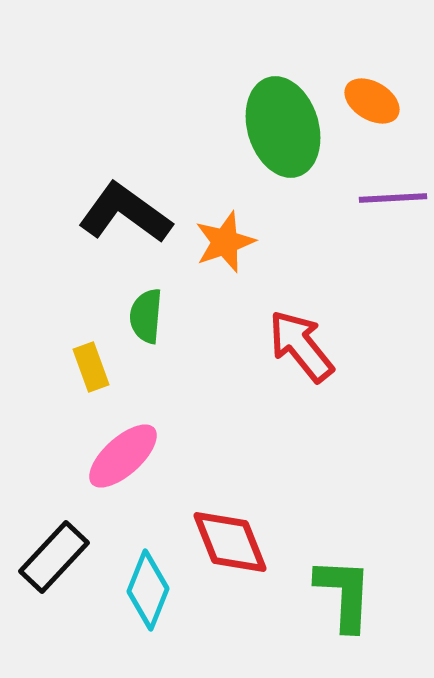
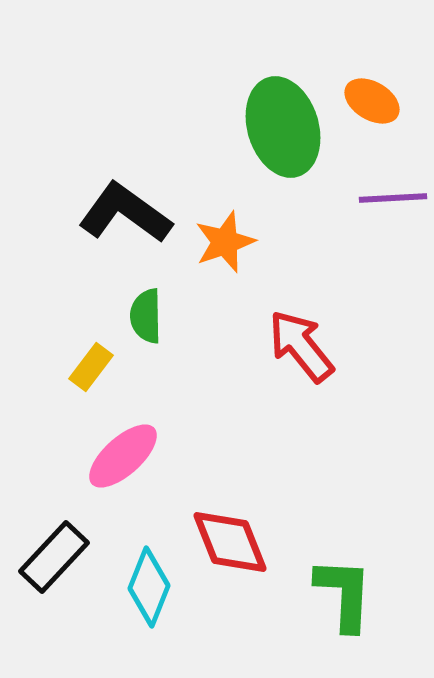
green semicircle: rotated 6 degrees counterclockwise
yellow rectangle: rotated 57 degrees clockwise
cyan diamond: moved 1 px right, 3 px up
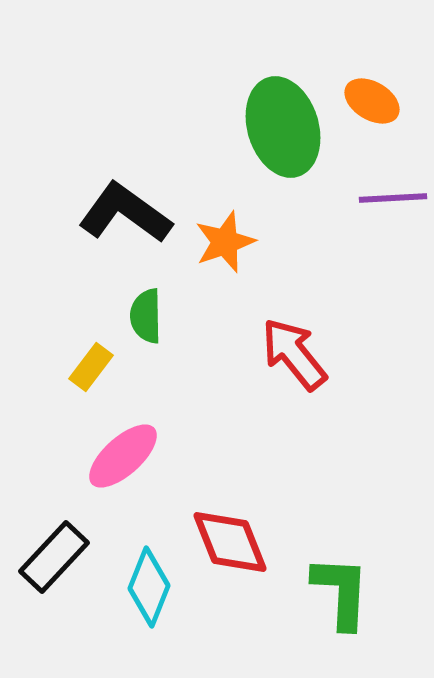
red arrow: moved 7 px left, 8 px down
green L-shape: moved 3 px left, 2 px up
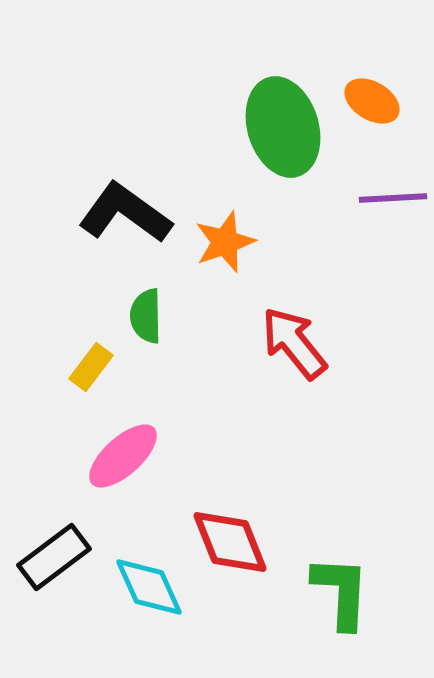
red arrow: moved 11 px up
black rectangle: rotated 10 degrees clockwise
cyan diamond: rotated 46 degrees counterclockwise
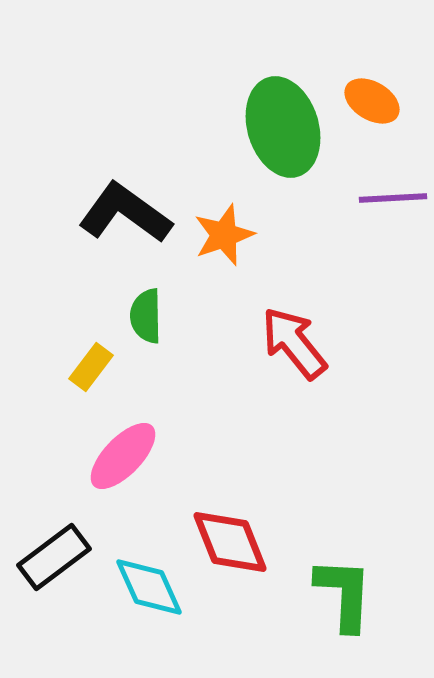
orange star: moved 1 px left, 7 px up
pink ellipse: rotated 4 degrees counterclockwise
green L-shape: moved 3 px right, 2 px down
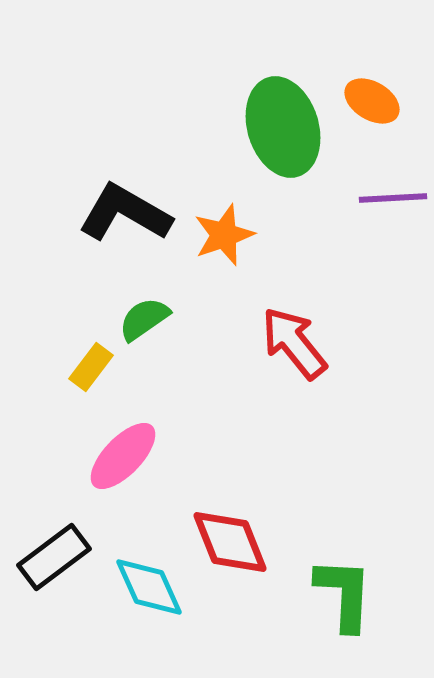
black L-shape: rotated 6 degrees counterclockwise
green semicircle: moved 2 px left, 3 px down; rotated 56 degrees clockwise
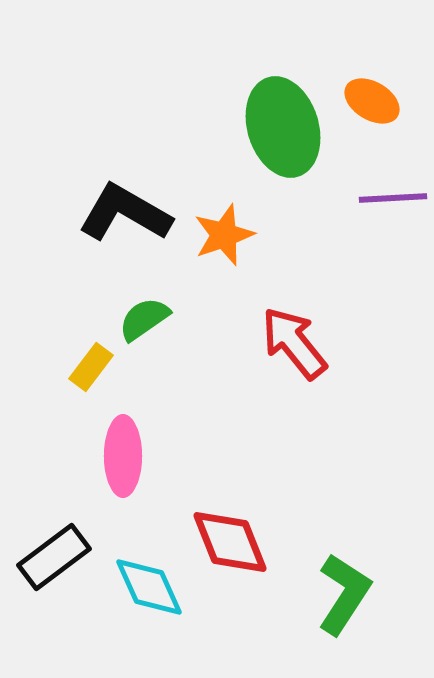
pink ellipse: rotated 44 degrees counterclockwise
green L-shape: rotated 30 degrees clockwise
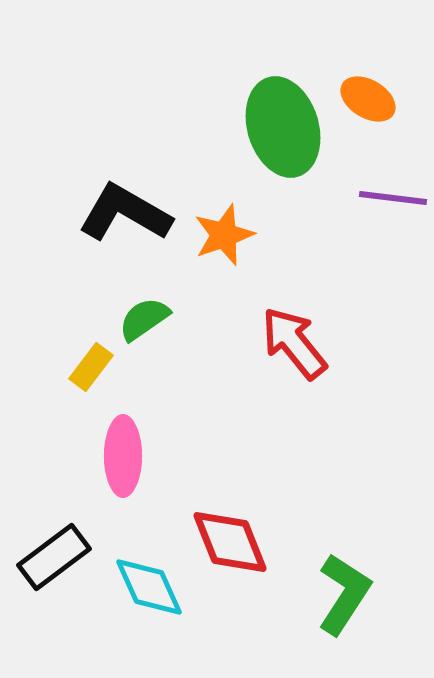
orange ellipse: moved 4 px left, 2 px up
purple line: rotated 10 degrees clockwise
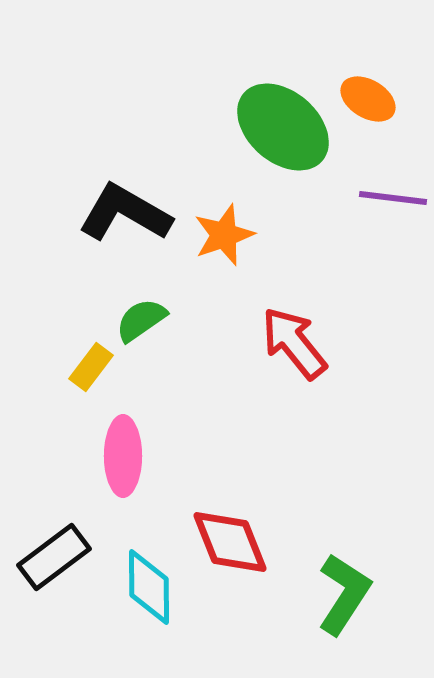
green ellipse: rotated 32 degrees counterclockwise
green semicircle: moved 3 px left, 1 px down
cyan diamond: rotated 24 degrees clockwise
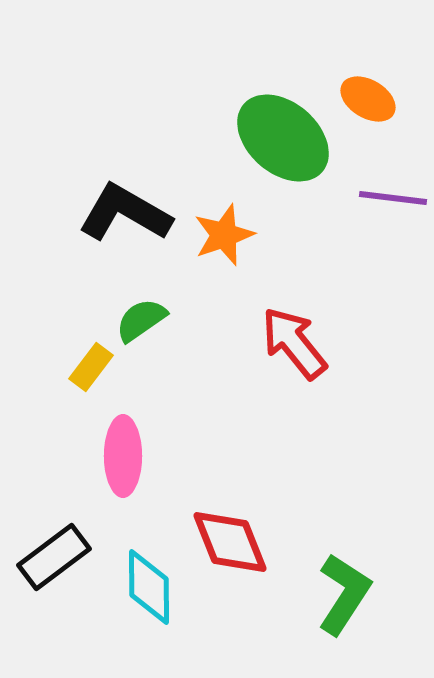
green ellipse: moved 11 px down
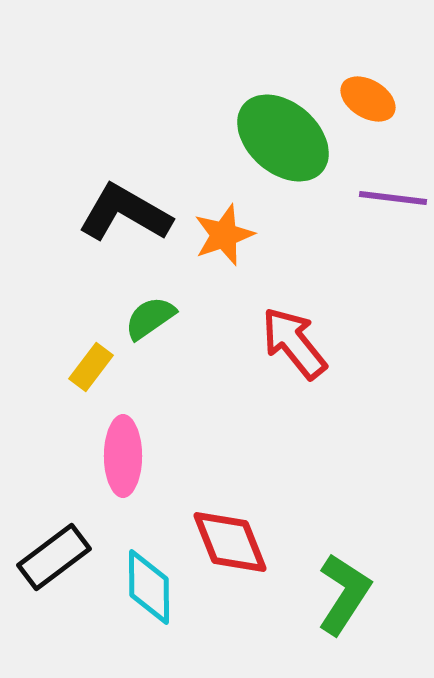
green semicircle: moved 9 px right, 2 px up
